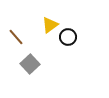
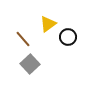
yellow triangle: moved 2 px left, 1 px up
brown line: moved 7 px right, 2 px down
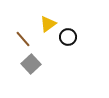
gray square: moved 1 px right
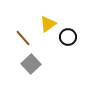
brown line: moved 1 px up
